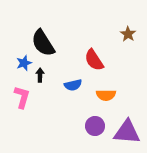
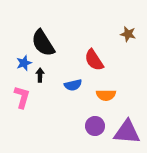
brown star: rotated 21 degrees counterclockwise
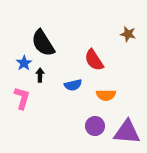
blue star: rotated 14 degrees counterclockwise
pink L-shape: moved 1 px down
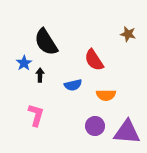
black semicircle: moved 3 px right, 1 px up
pink L-shape: moved 14 px right, 17 px down
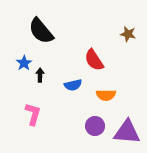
black semicircle: moved 5 px left, 11 px up; rotated 8 degrees counterclockwise
pink L-shape: moved 3 px left, 1 px up
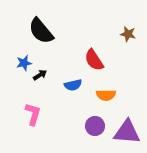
blue star: rotated 21 degrees clockwise
black arrow: rotated 56 degrees clockwise
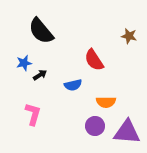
brown star: moved 1 px right, 2 px down
orange semicircle: moved 7 px down
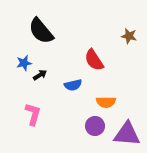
purple triangle: moved 2 px down
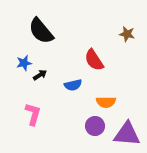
brown star: moved 2 px left, 2 px up
